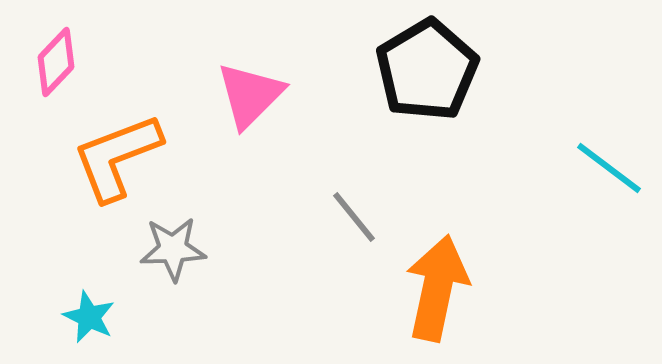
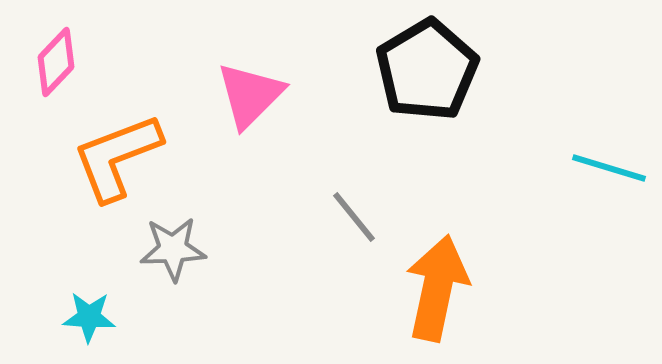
cyan line: rotated 20 degrees counterclockwise
cyan star: rotated 22 degrees counterclockwise
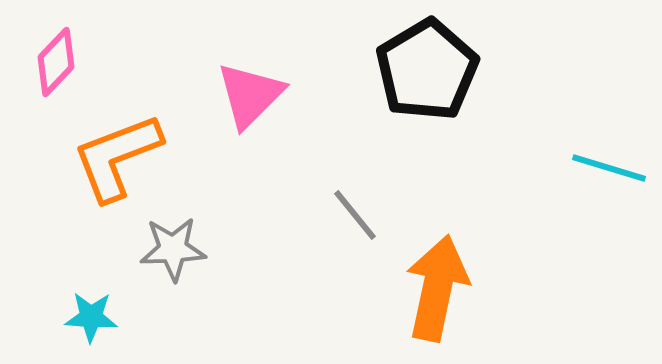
gray line: moved 1 px right, 2 px up
cyan star: moved 2 px right
